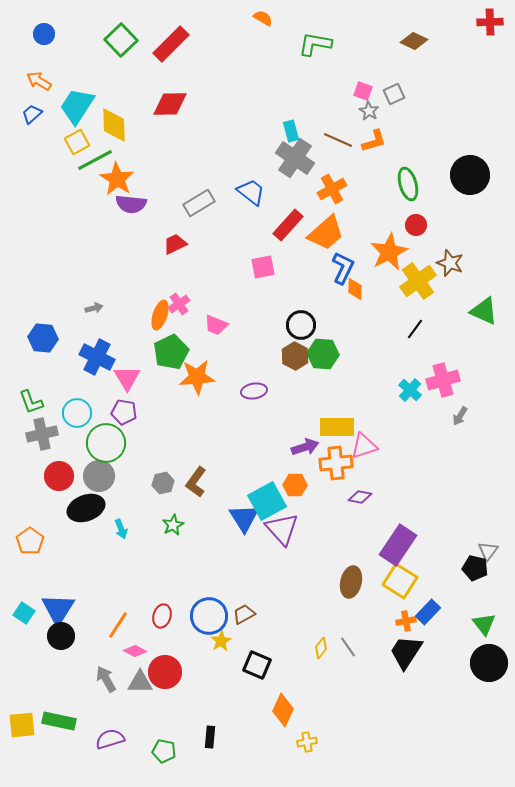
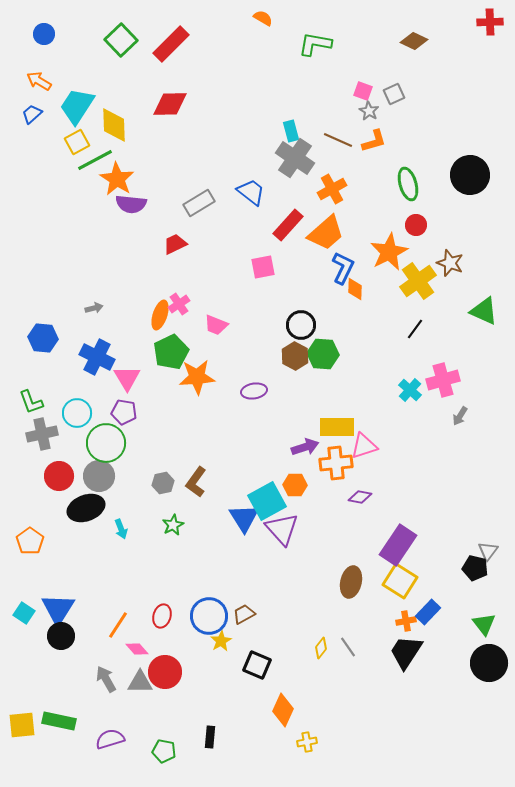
pink diamond at (135, 651): moved 2 px right, 2 px up; rotated 20 degrees clockwise
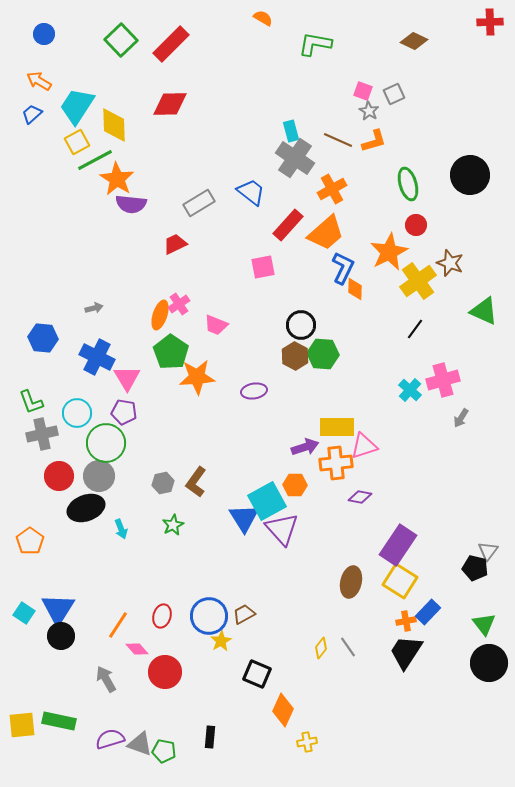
green pentagon at (171, 352): rotated 12 degrees counterclockwise
gray arrow at (460, 416): moved 1 px right, 2 px down
black square at (257, 665): moved 9 px down
gray triangle at (140, 682): moved 62 px down; rotated 20 degrees clockwise
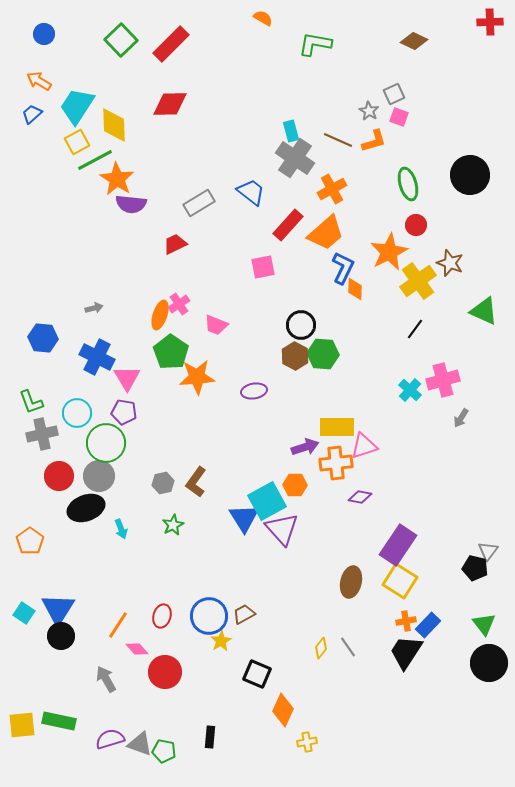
pink square at (363, 91): moved 36 px right, 26 px down
blue rectangle at (428, 612): moved 13 px down
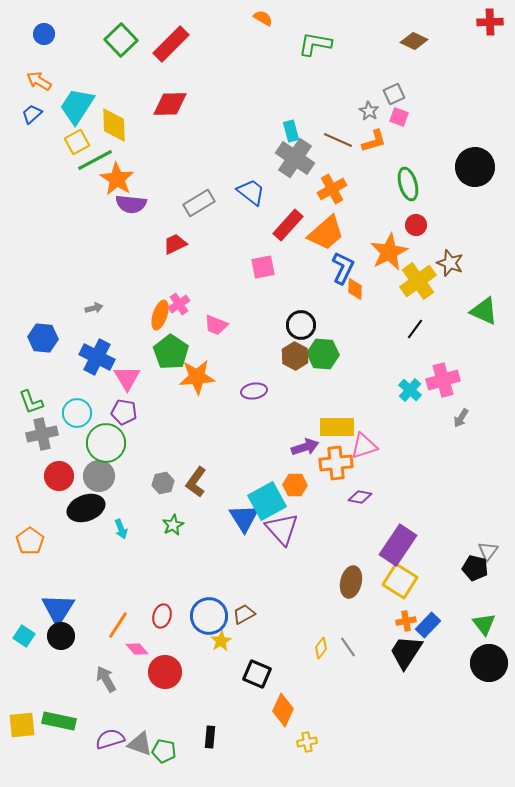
black circle at (470, 175): moved 5 px right, 8 px up
cyan square at (24, 613): moved 23 px down
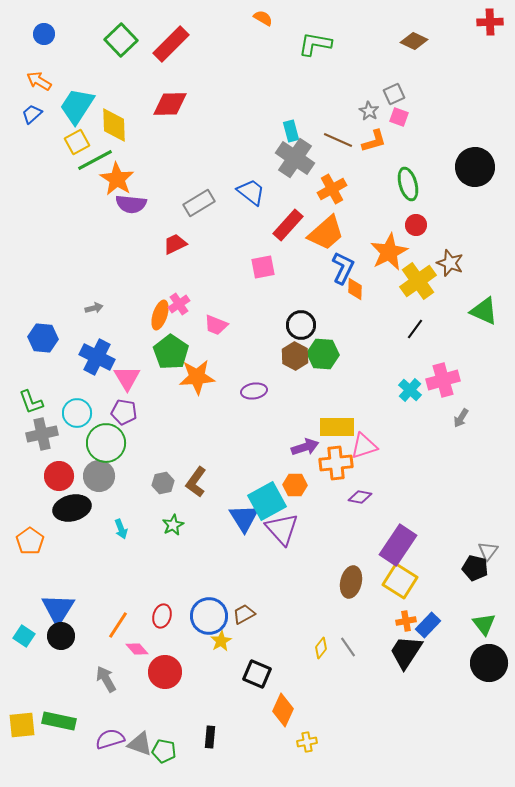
black ellipse at (86, 508): moved 14 px left; rotated 6 degrees clockwise
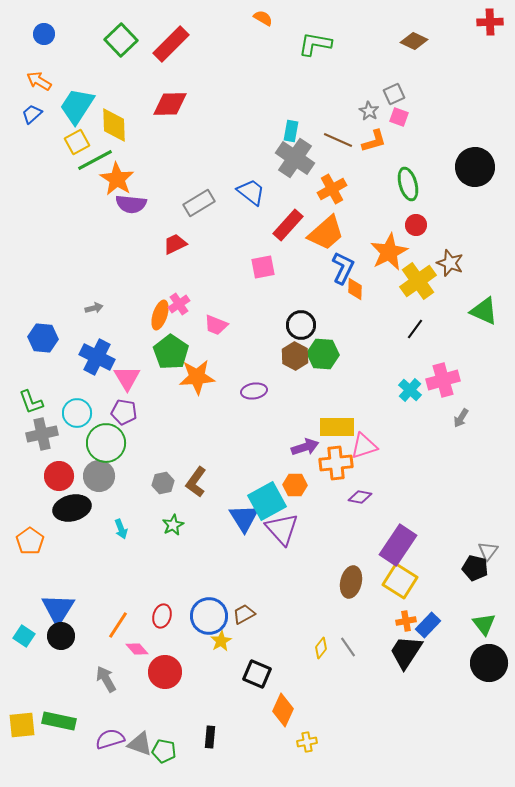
cyan rectangle at (291, 131): rotated 25 degrees clockwise
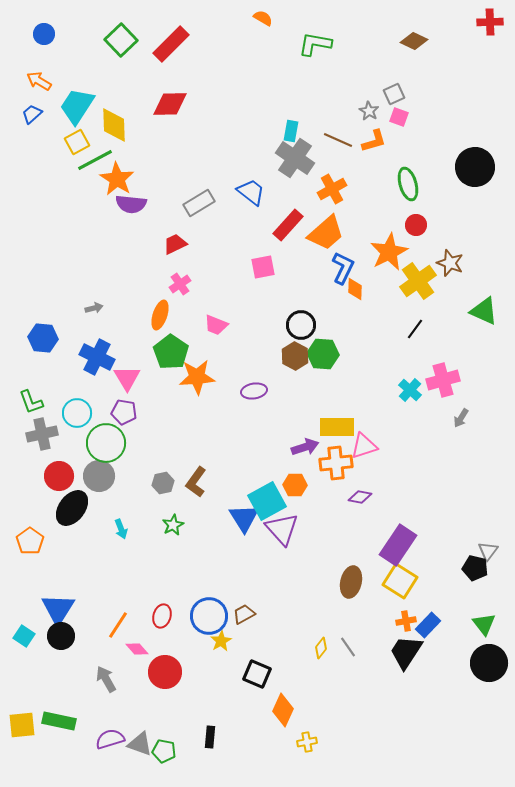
pink cross at (179, 304): moved 1 px right, 20 px up
black ellipse at (72, 508): rotated 39 degrees counterclockwise
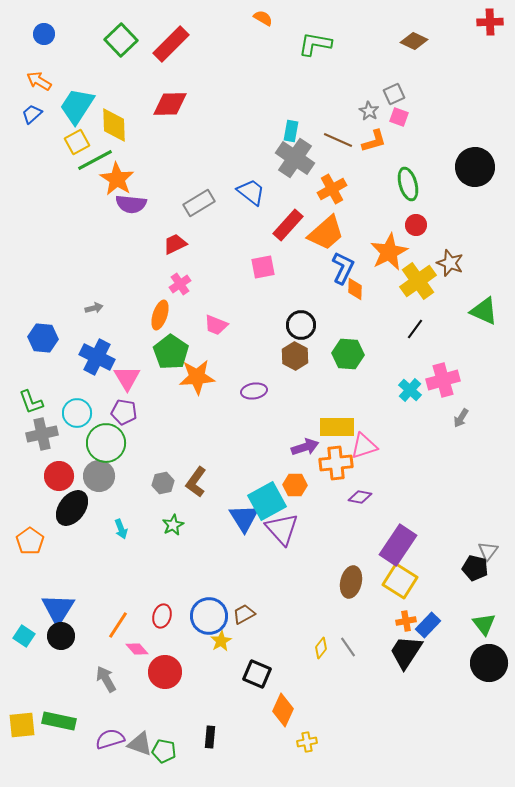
green hexagon at (323, 354): moved 25 px right
